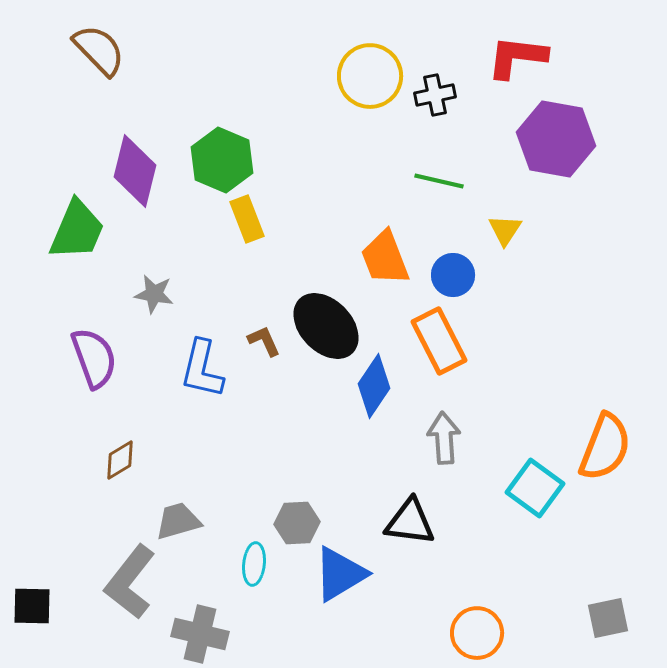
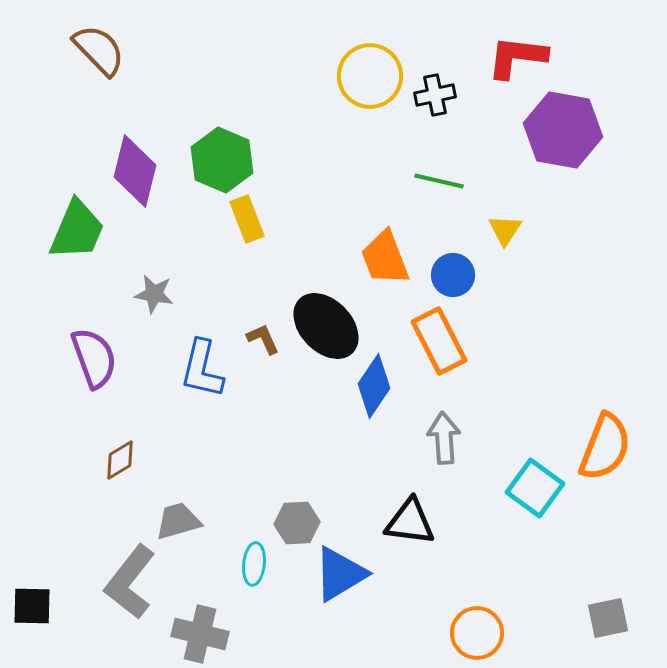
purple hexagon: moved 7 px right, 9 px up
brown L-shape: moved 1 px left, 2 px up
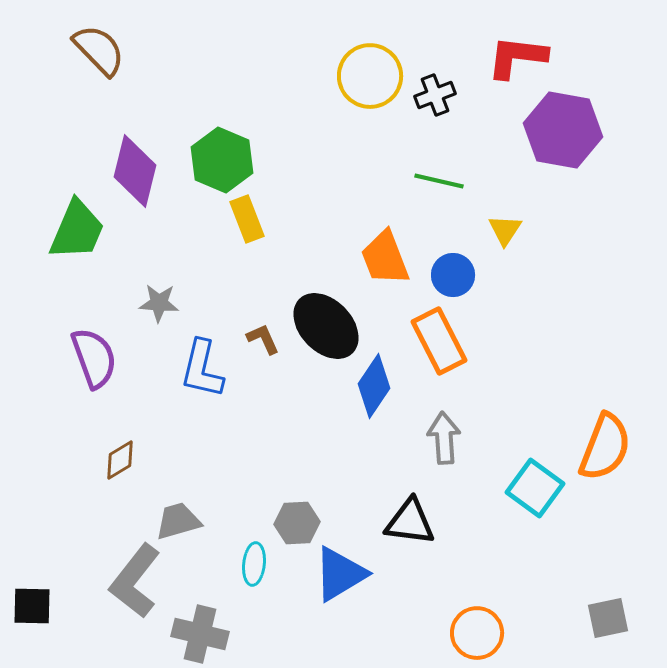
black cross: rotated 9 degrees counterclockwise
gray star: moved 5 px right, 9 px down; rotated 6 degrees counterclockwise
gray L-shape: moved 5 px right, 1 px up
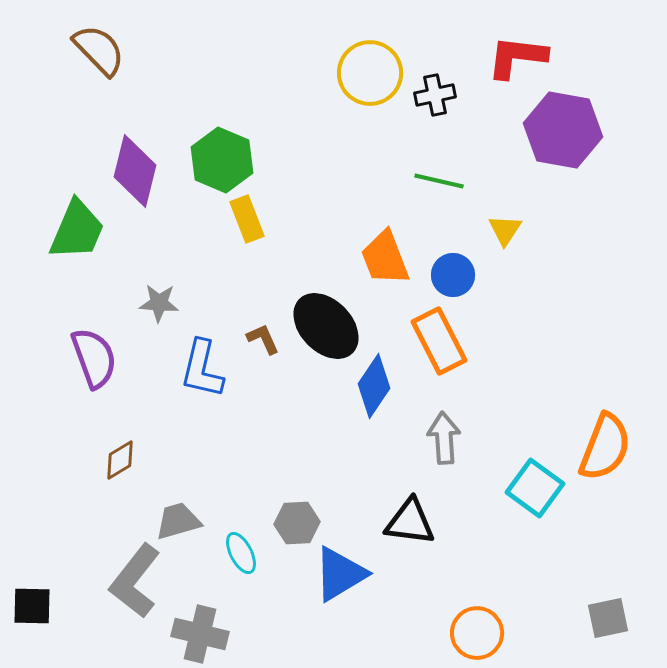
yellow circle: moved 3 px up
black cross: rotated 9 degrees clockwise
cyan ellipse: moved 13 px left, 11 px up; rotated 33 degrees counterclockwise
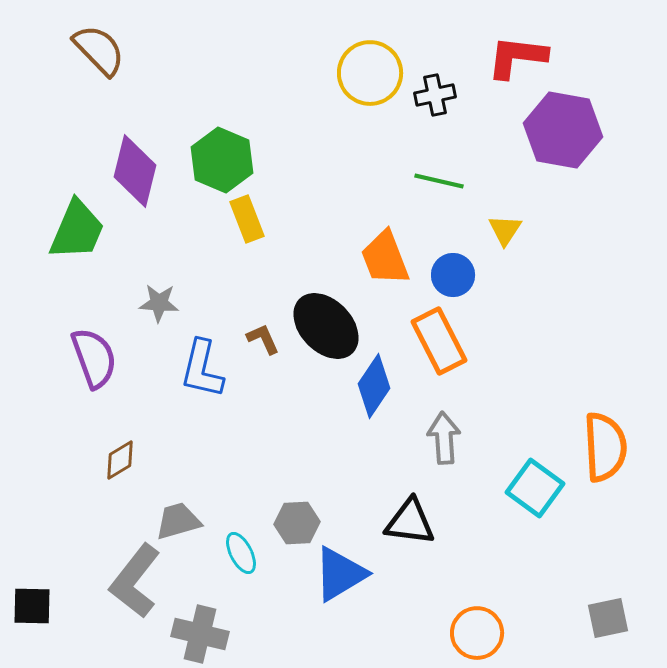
orange semicircle: rotated 24 degrees counterclockwise
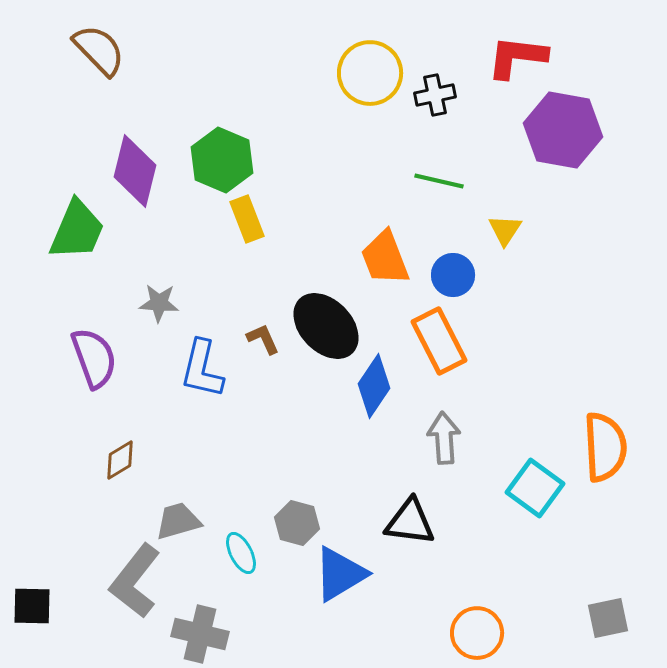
gray hexagon: rotated 18 degrees clockwise
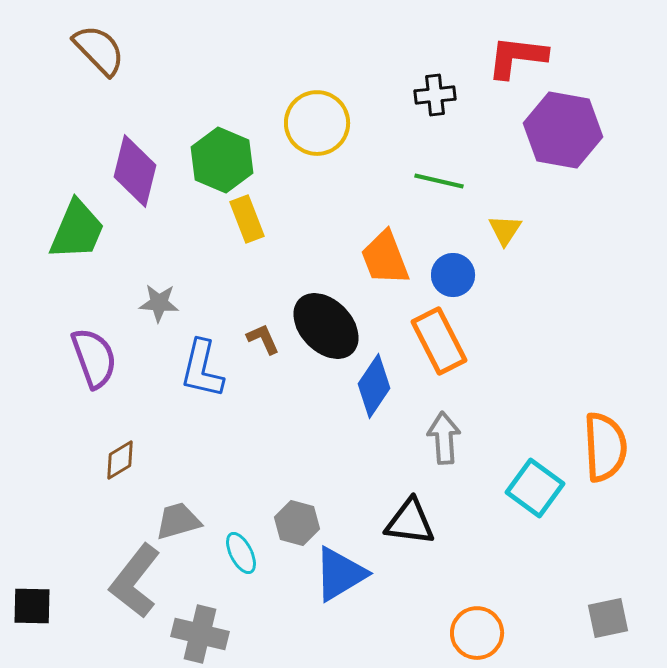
yellow circle: moved 53 px left, 50 px down
black cross: rotated 6 degrees clockwise
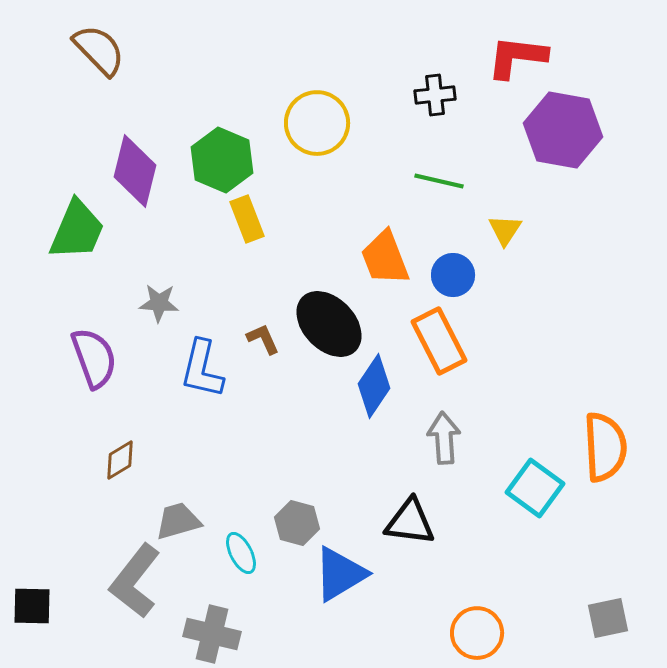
black ellipse: moved 3 px right, 2 px up
gray cross: moved 12 px right
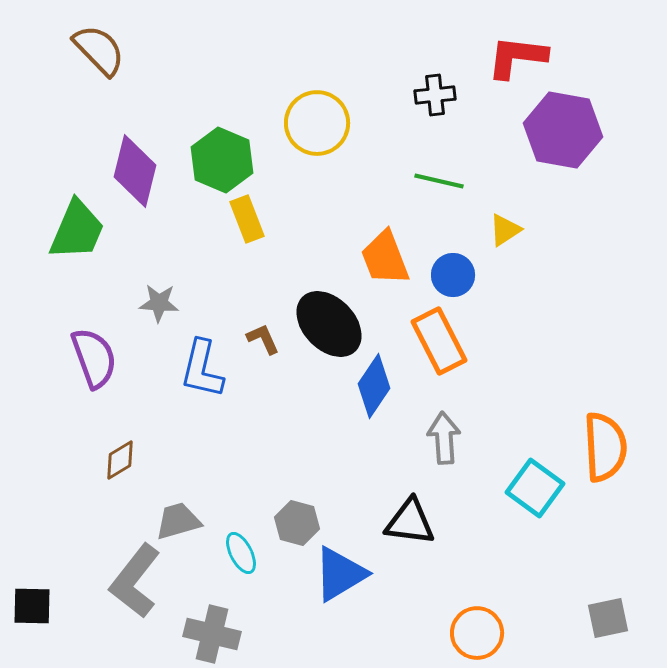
yellow triangle: rotated 24 degrees clockwise
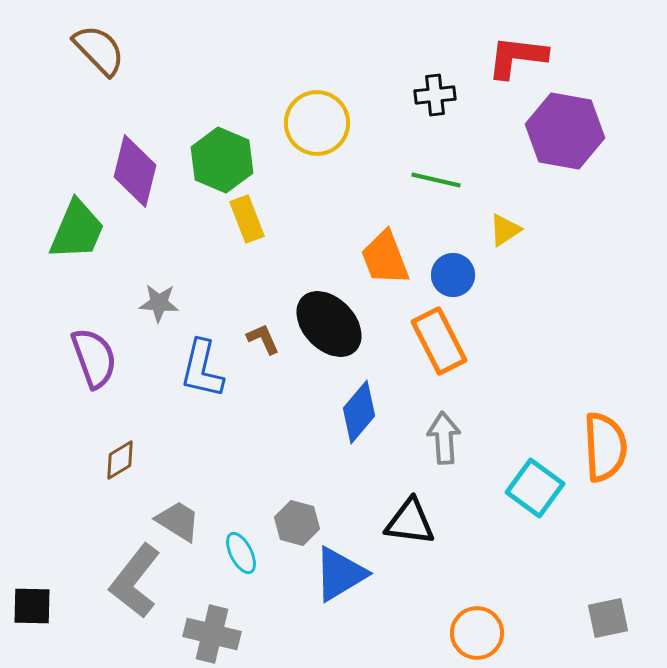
purple hexagon: moved 2 px right, 1 px down
green line: moved 3 px left, 1 px up
blue diamond: moved 15 px left, 26 px down; rotated 6 degrees clockwise
gray trapezoid: rotated 48 degrees clockwise
